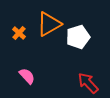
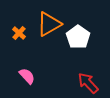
white pentagon: rotated 20 degrees counterclockwise
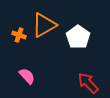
orange triangle: moved 5 px left, 1 px down
orange cross: moved 2 px down; rotated 24 degrees counterclockwise
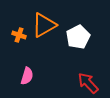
white pentagon: rotated 10 degrees clockwise
pink semicircle: rotated 60 degrees clockwise
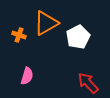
orange triangle: moved 2 px right, 2 px up
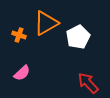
pink semicircle: moved 5 px left, 3 px up; rotated 30 degrees clockwise
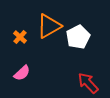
orange triangle: moved 3 px right, 3 px down
orange cross: moved 1 px right, 2 px down; rotated 24 degrees clockwise
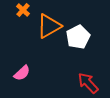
orange cross: moved 3 px right, 27 px up
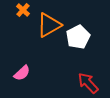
orange triangle: moved 1 px up
